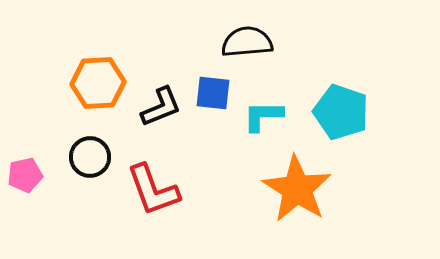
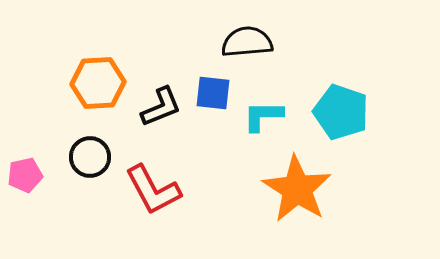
red L-shape: rotated 8 degrees counterclockwise
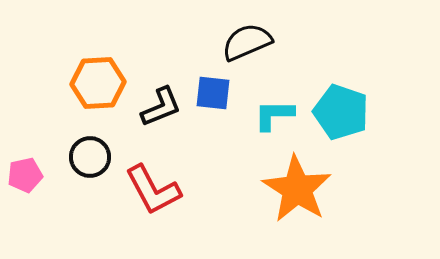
black semicircle: rotated 18 degrees counterclockwise
cyan L-shape: moved 11 px right, 1 px up
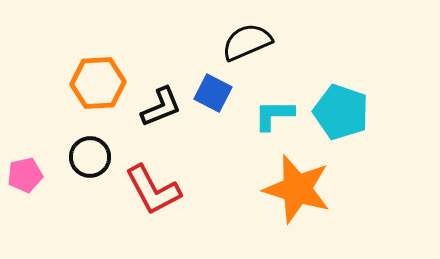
blue square: rotated 21 degrees clockwise
orange star: rotated 16 degrees counterclockwise
